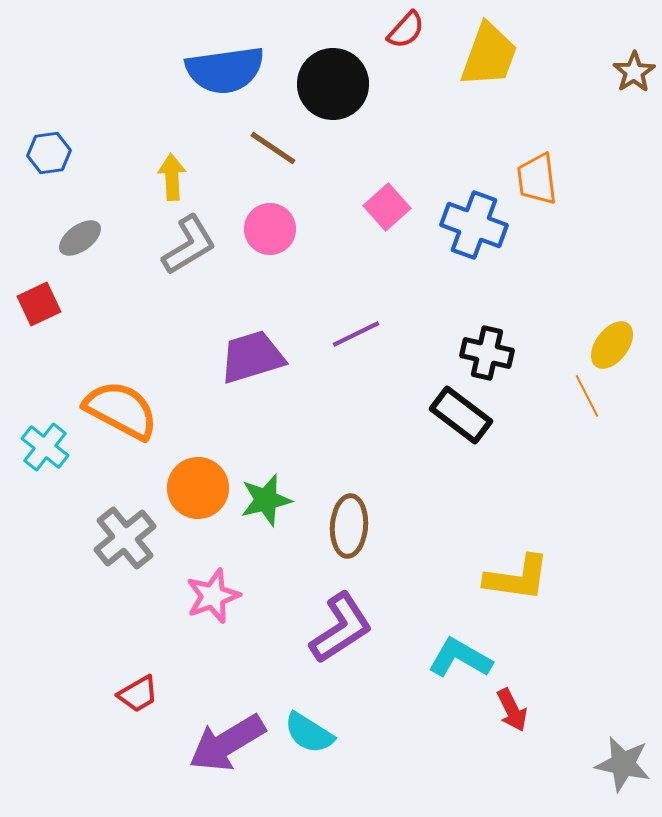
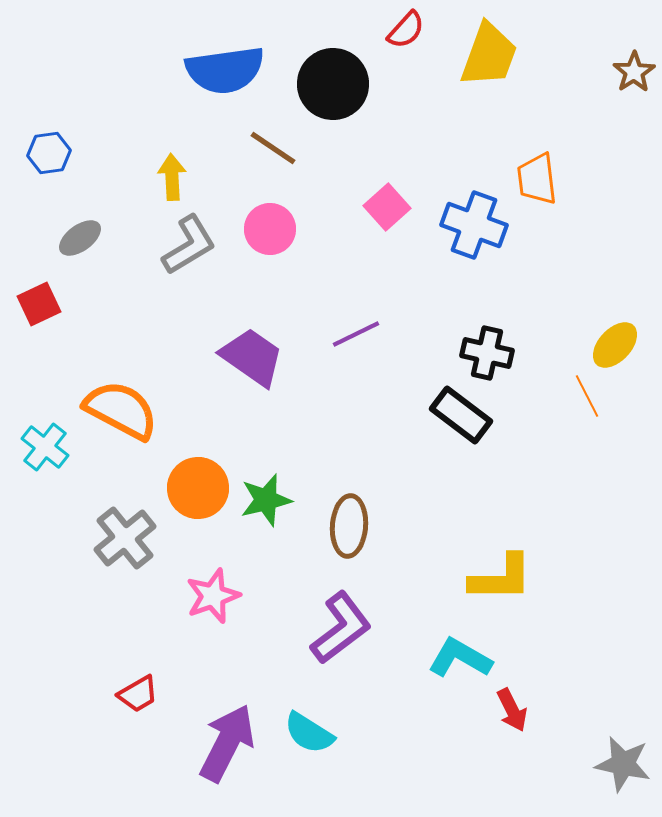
yellow ellipse: moved 3 px right; rotated 6 degrees clockwise
purple trapezoid: rotated 52 degrees clockwise
yellow L-shape: moved 16 px left; rotated 8 degrees counterclockwise
purple L-shape: rotated 4 degrees counterclockwise
purple arrow: rotated 148 degrees clockwise
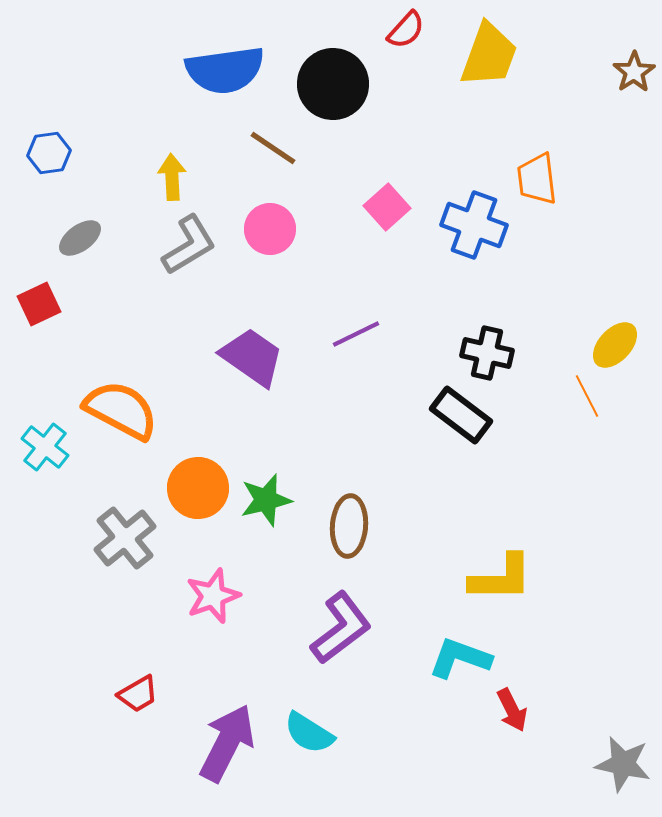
cyan L-shape: rotated 10 degrees counterclockwise
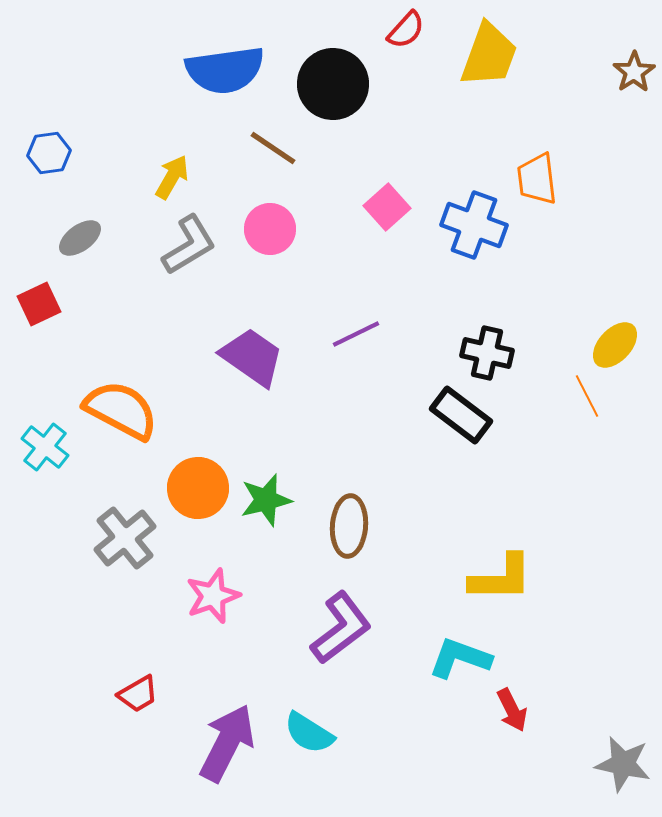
yellow arrow: rotated 33 degrees clockwise
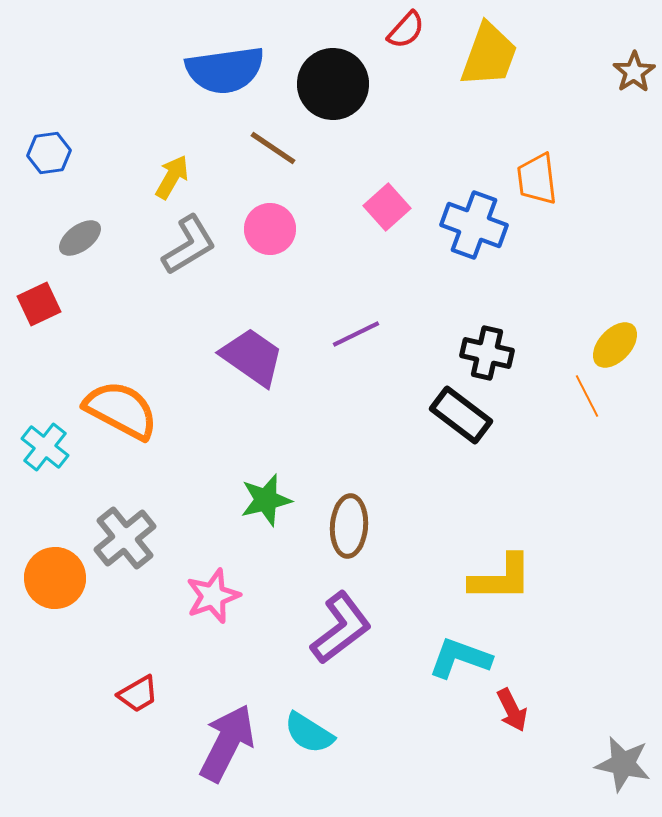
orange circle: moved 143 px left, 90 px down
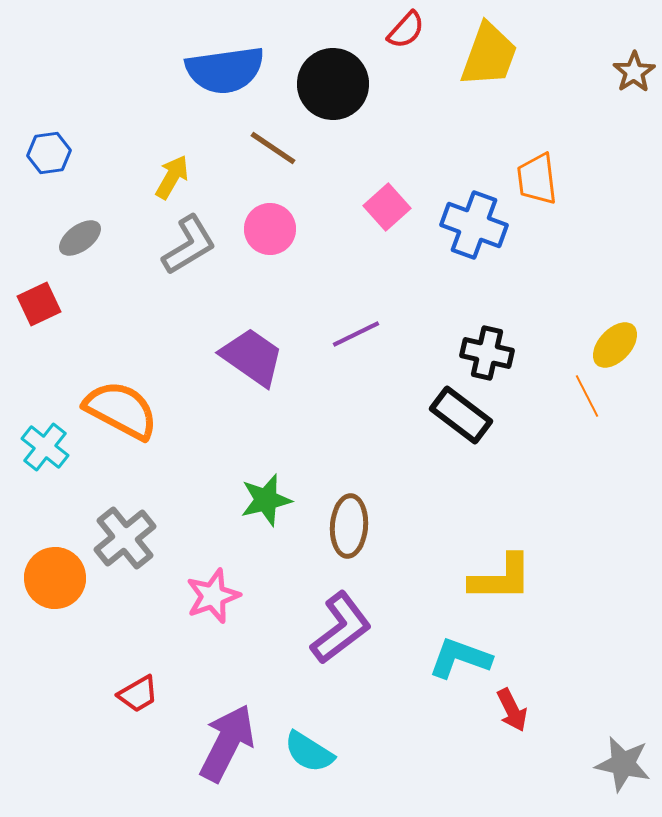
cyan semicircle: moved 19 px down
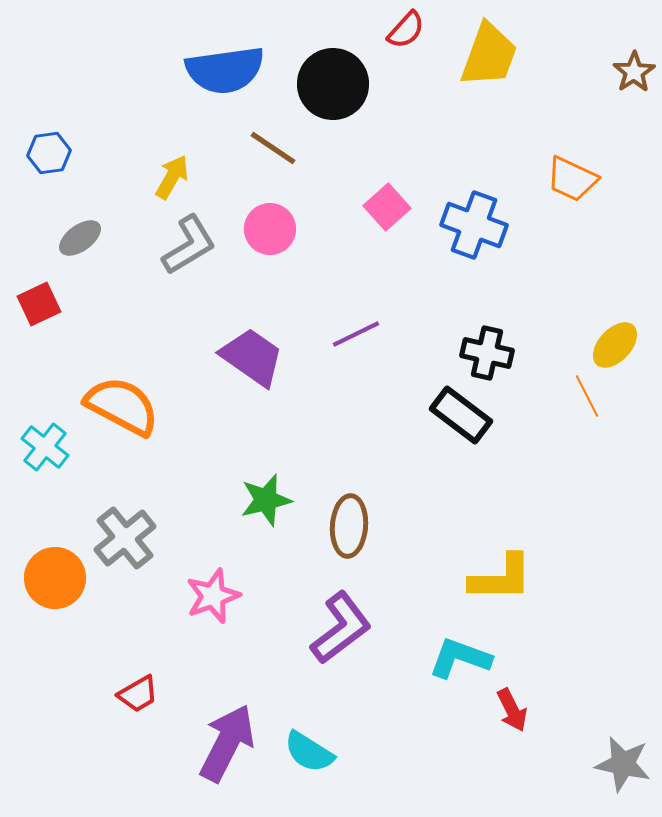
orange trapezoid: moved 35 px right; rotated 58 degrees counterclockwise
orange semicircle: moved 1 px right, 4 px up
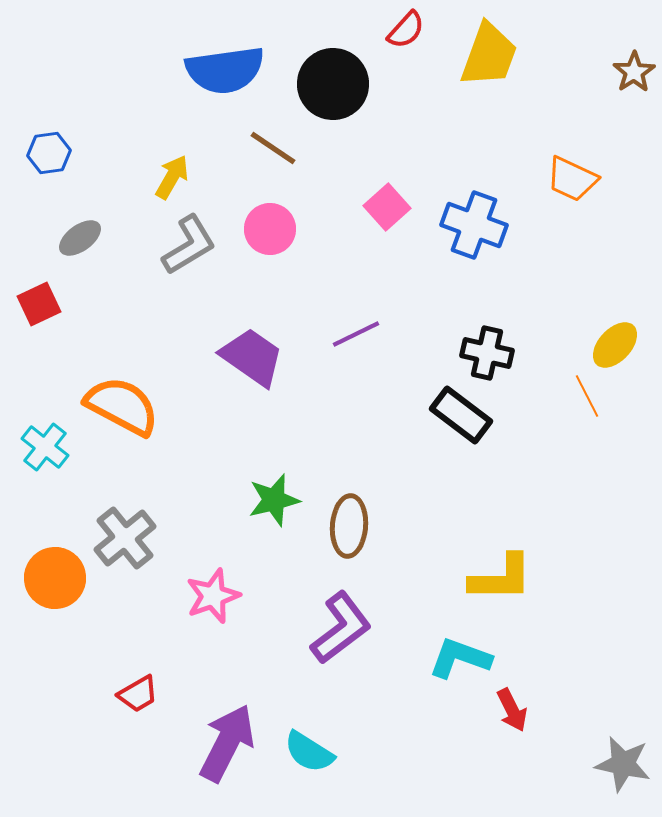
green star: moved 8 px right
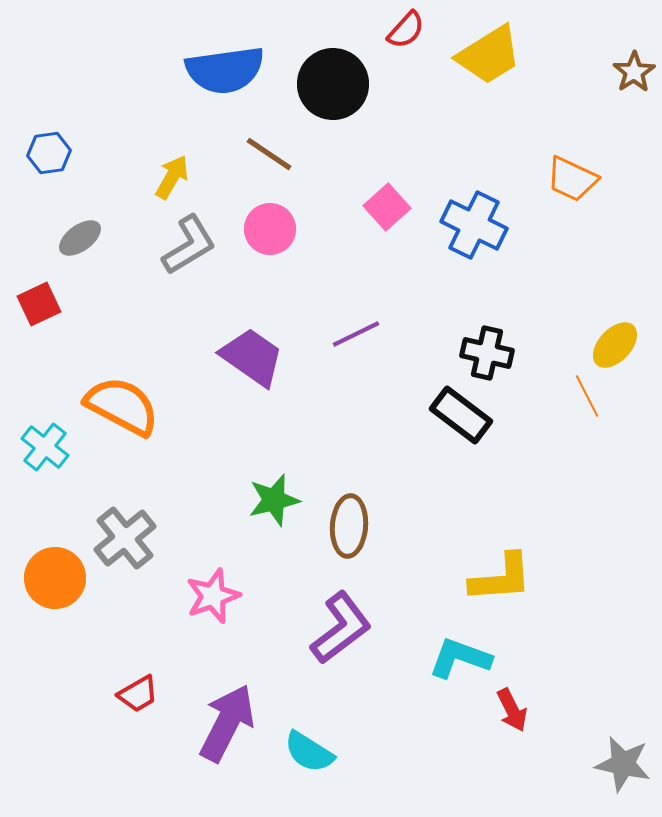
yellow trapezoid: rotated 38 degrees clockwise
brown line: moved 4 px left, 6 px down
blue cross: rotated 6 degrees clockwise
yellow L-shape: rotated 4 degrees counterclockwise
purple arrow: moved 20 px up
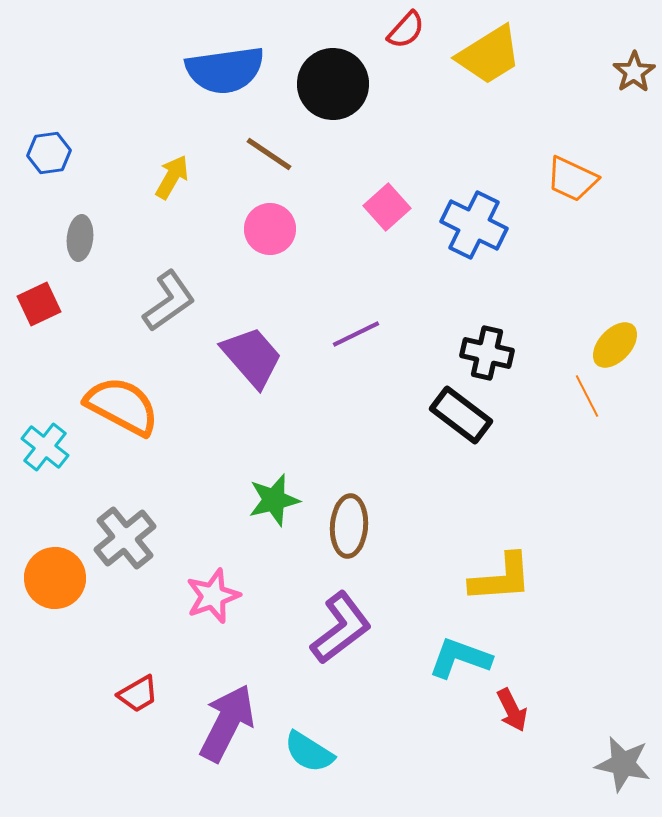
gray ellipse: rotated 48 degrees counterclockwise
gray L-shape: moved 20 px left, 56 px down; rotated 4 degrees counterclockwise
purple trapezoid: rotated 14 degrees clockwise
